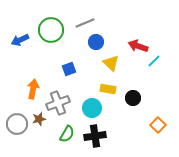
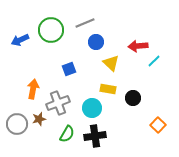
red arrow: rotated 24 degrees counterclockwise
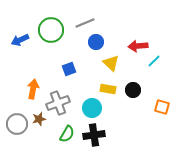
black circle: moved 8 px up
orange square: moved 4 px right, 18 px up; rotated 28 degrees counterclockwise
black cross: moved 1 px left, 1 px up
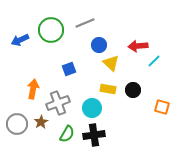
blue circle: moved 3 px right, 3 px down
brown star: moved 2 px right, 3 px down; rotated 16 degrees counterclockwise
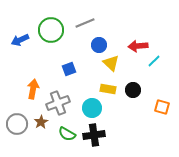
green semicircle: rotated 90 degrees clockwise
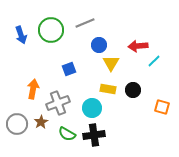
blue arrow: moved 1 px right, 5 px up; rotated 84 degrees counterclockwise
yellow triangle: rotated 18 degrees clockwise
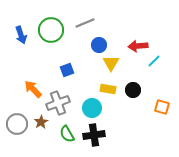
blue square: moved 2 px left, 1 px down
orange arrow: rotated 54 degrees counterclockwise
green semicircle: rotated 30 degrees clockwise
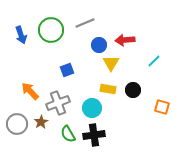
red arrow: moved 13 px left, 6 px up
orange arrow: moved 3 px left, 2 px down
green semicircle: moved 1 px right
